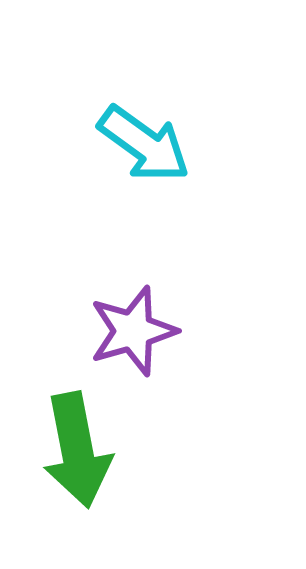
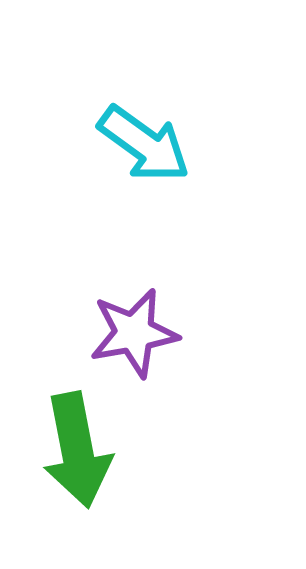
purple star: moved 1 px right, 2 px down; rotated 6 degrees clockwise
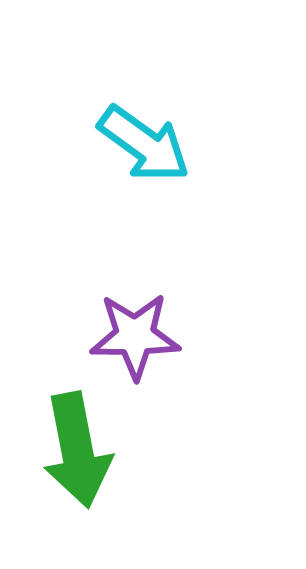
purple star: moved 1 px right, 3 px down; rotated 10 degrees clockwise
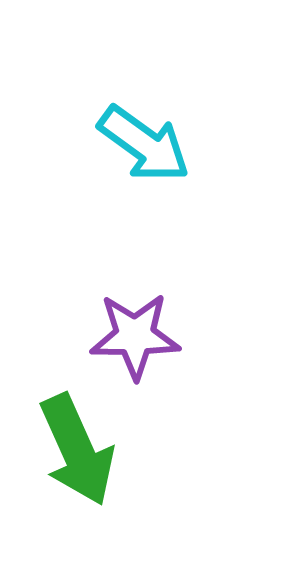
green arrow: rotated 13 degrees counterclockwise
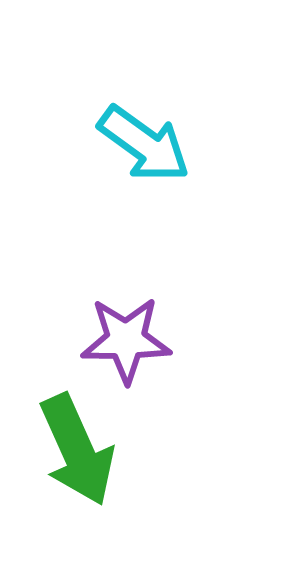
purple star: moved 9 px left, 4 px down
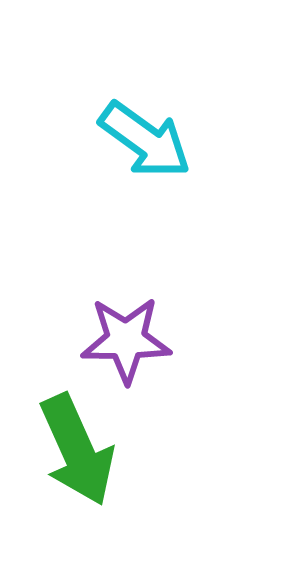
cyan arrow: moved 1 px right, 4 px up
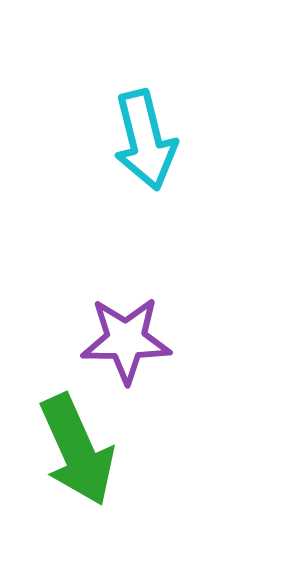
cyan arrow: rotated 40 degrees clockwise
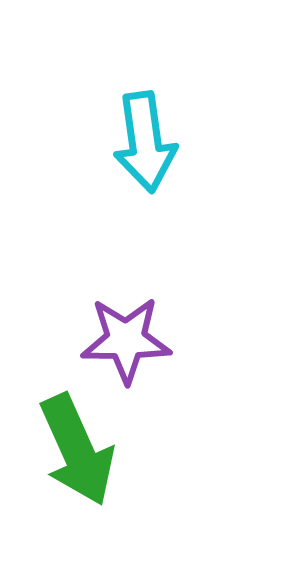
cyan arrow: moved 2 px down; rotated 6 degrees clockwise
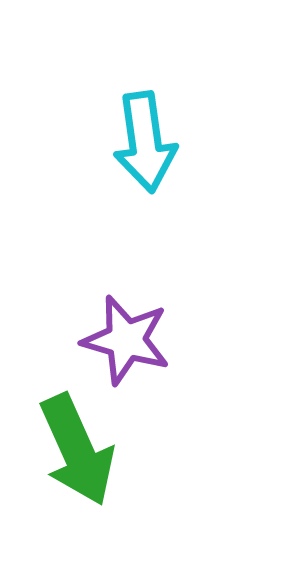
purple star: rotated 16 degrees clockwise
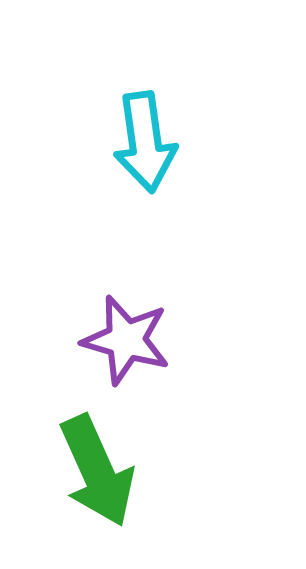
green arrow: moved 20 px right, 21 px down
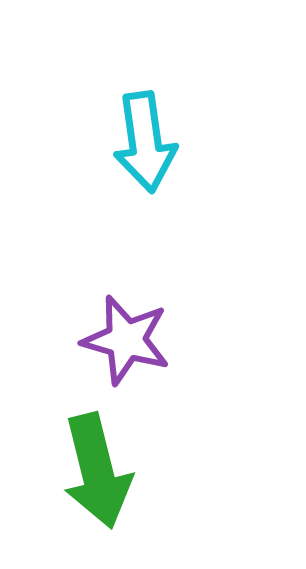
green arrow: rotated 10 degrees clockwise
